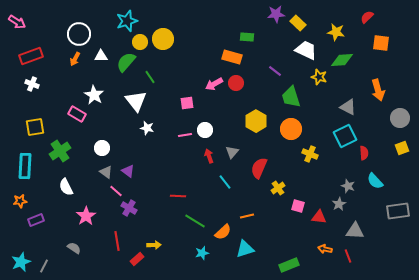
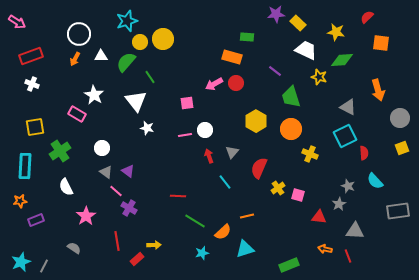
pink square at (298, 206): moved 11 px up
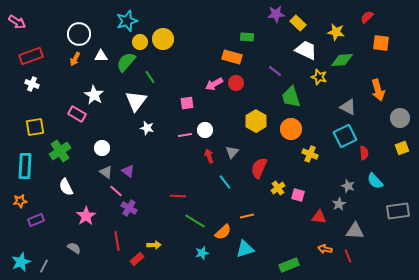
white triangle at (136, 101): rotated 15 degrees clockwise
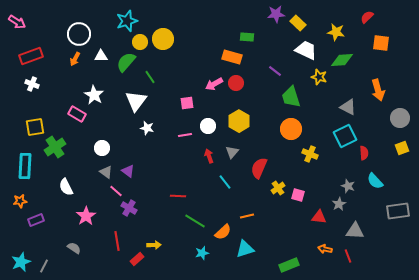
yellow hexagon at (256, 121): moved 17 px left
white circle at (205, 130): moved 3 px right, 4 px up
green cross at (60, 151): moved 5 px left, 4 px up
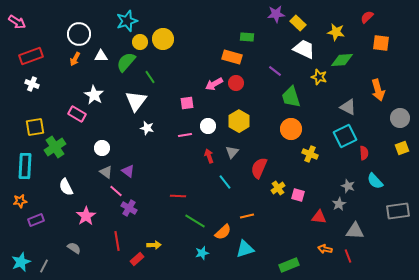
white trapezoid at (306, 50): moved 2 px left, 1 px up
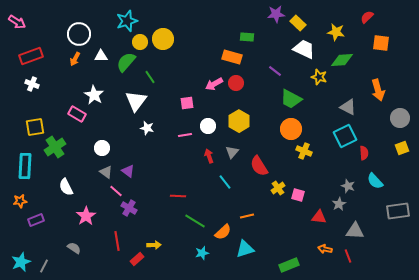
green trapezoid at (291, 97): moved 2 px down; rotated 45 degrees counterclockwise
yellow cross at (310, 154): moved 6 px left, 3 px up
red semicircle at (259, 168): moved 2 px up; rotated 55 degrees counterclockwise
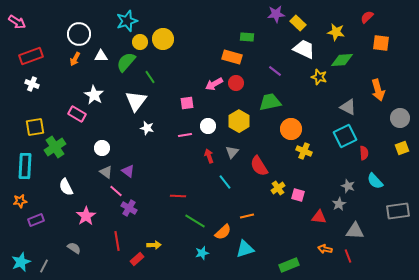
green trapezoid at (291, 99): moved 21 px left, 3 px down; rotated 140 degrees clockwise
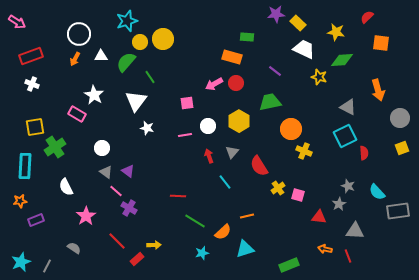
cyan semicircle at (375, 181): moved 2 px right, 11 px down
red line at (117, 241): rotated 36 degrees counterclockwise
gray line at (44, 266): moved 3 px right
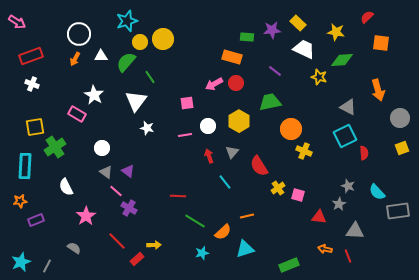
purple star at (276, 14): moved 4 px left, 16 px down
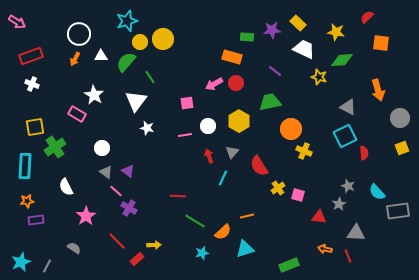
cyan line at (225, 182): moved 2 px left, 4 px up; rotated 63 degrees clockwise
orange star at (20, 201): moved 7 px right
purple rectangle at (36, 220): rotated 14 degrees clockwise
gray triangle at (355, 231): moved 1 px right, 2 px down
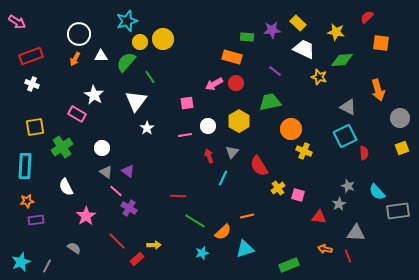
white star at (147, 128): rotated 24 degrees clockwise
green cross at (55, 147): moved 7 px right
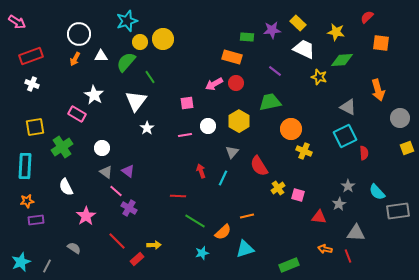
yellow square at (402, 148): moved 5 px right
red arrow at (209, 156): moved 8 px left, 15 px down
gray star at (348, 186): rotated 16 degrees clockwise
